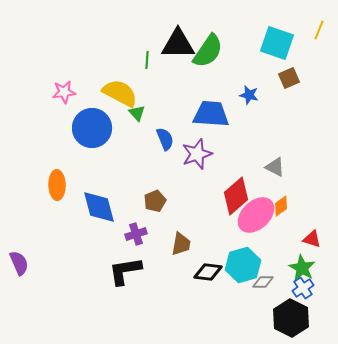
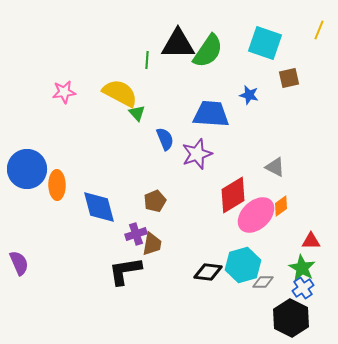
cyan square: moved 12 px left
brown square: rotated 10 degrees clockwise
blue circle: moved 65 px left, 41 px down
red diamond: moved 3 px left, 1 px up; rotated 9 degrees clockwise
red triangle: moved 1 px left, 2 px down; rotated 18 degrees counterclockwise
brown trapezoid: moved 29 px left
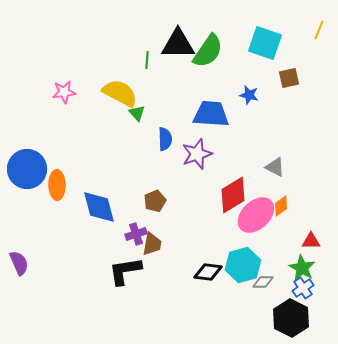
blue semicircle: rotated 20 degrees clockwise
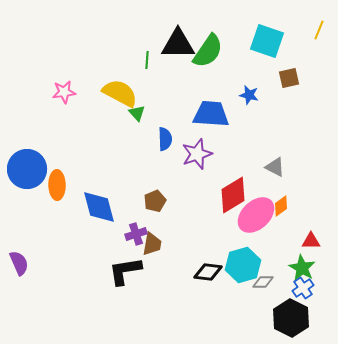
cyan square: moved 2 px right, 2 px up
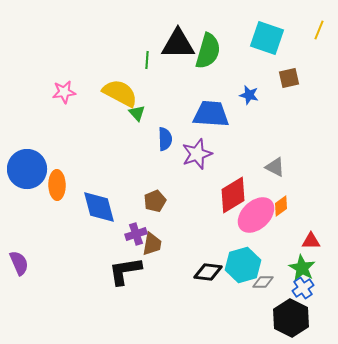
cyan square: moved 3 px up
green semicircle: rotated 18 degrees counterclockwise
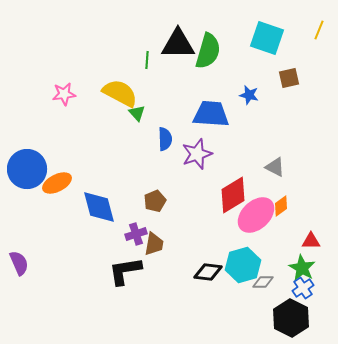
pink star: moved 2 px down
orange ellipse: moved 2 px up; rotated 64 degrees clockwise
brown trapezoid: moved 2 px right
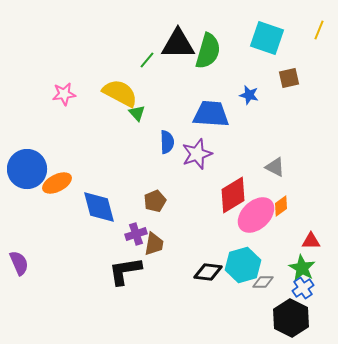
green line: rotated 36 degrees clockwise
blue semicircle: moved 2 px right, 3 px down
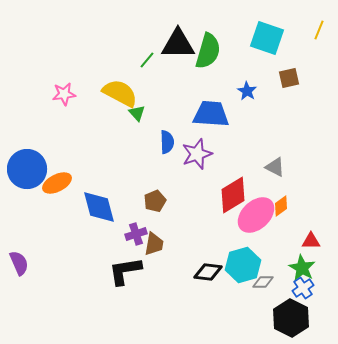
blue star: moved 2 px left, 4 px up; rotated 18 degrees clockwise
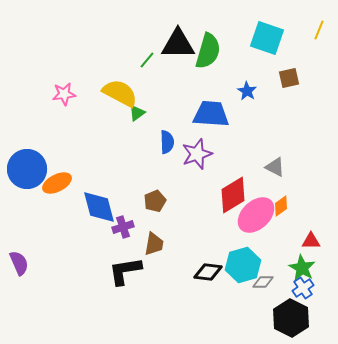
green triangle: rotated 36 degrees clockwise
purple cross: moved 13 px left, 7 px up
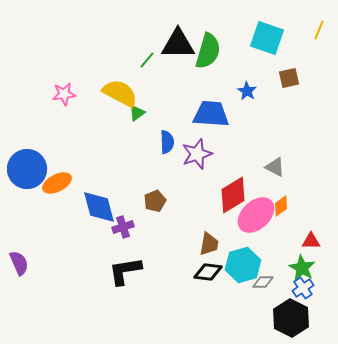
brown trapezoid: moved 55 px right
